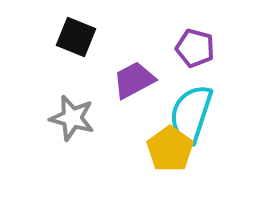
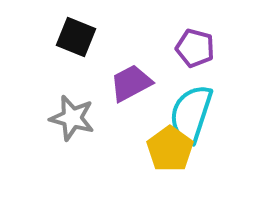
purple trapezoid: moved 3 px left, 3 px down
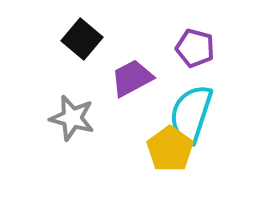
black square: moved 6 px right, 2 px down; rotated 18 degrees clockwise
purple trapezoid: moved 1 px right, 5 px up
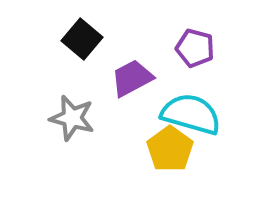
cyan semicircle: rotated 88 degrees clockwise
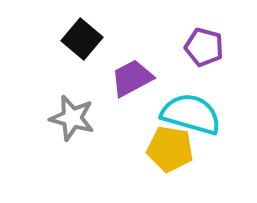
purple pentagon: moved 9 px right, 1 px up
yellow pentagon: rotated 27 degrees counterclockwise
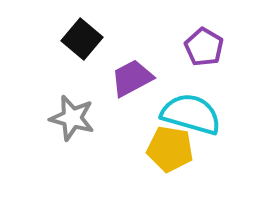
purple pentagon: rotated 15 degrees clockwise
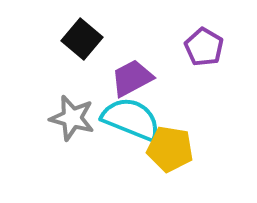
cyan semicircle: moved 60 px left, 5 px down; rotated 6 degrees clockwise
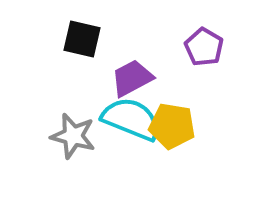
black square: rotated 27 degrees counterclockwise
gray star: moved 1 px right, 18 px down
yellow pentagon: moved 2 px right, 23 px up
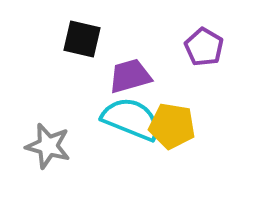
purple trapezoid: moved 2 px left, 2 px up; rotated 12 degrees clockwise
gray star: moved 25 px left, 10 px down
